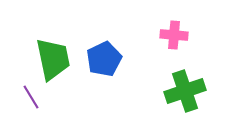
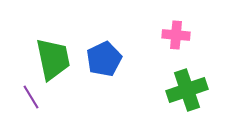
pink cross: moved 2 px right
green cross: moved 2 px right, 1 px up
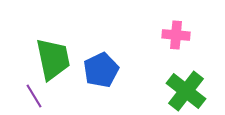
blue pentagon: moved 3 px left, 11 px down
green cross: moved 1 px left, 1 px down; rotated 33 degrees counterclockwise
purple line: moved 3 px right, 1 px up
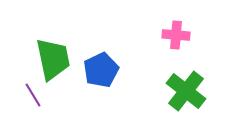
purple line: moved 1 px left, 1 px up
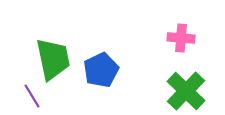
pink cross: moved 5 px right, 3 px down
green cross: rotated 6 degrees clockwise
purple line: moved 1 px left, 1 px down
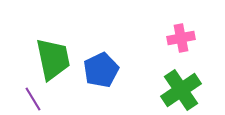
pink cross: rotated 16 degrees counterclockwise
green cross: moved 5 px left, 1 px up; rotated 12 degrees clockwise
purple line: moved 1 px right, 3 px down
